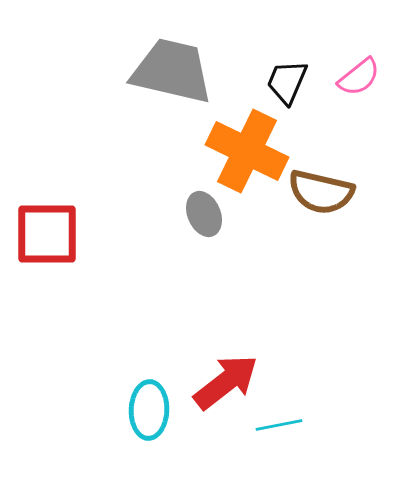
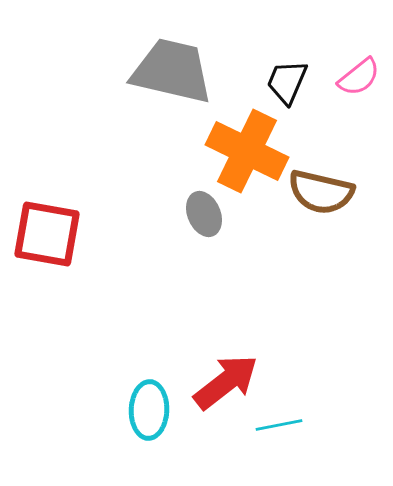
red square: rotated 10 degrees clockwise
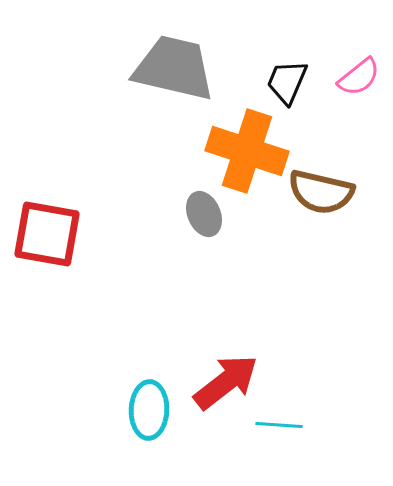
gray trapezoid: moved 2 px right, 3 px up
orange cross: rotated 8 degrees counterclockwise
cyan line: rotated 15 degrees clockwise
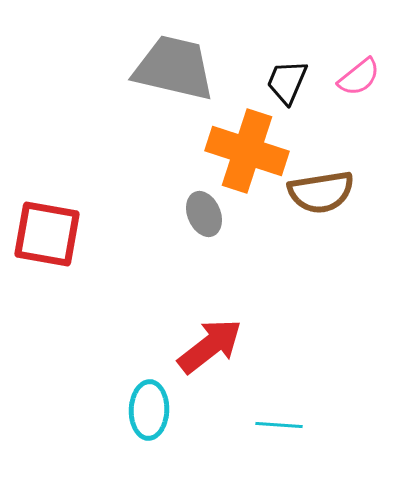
brown semicircle: rotated 22 degrees counterclockwise
red arrow: moved 16 px left, 36 px up
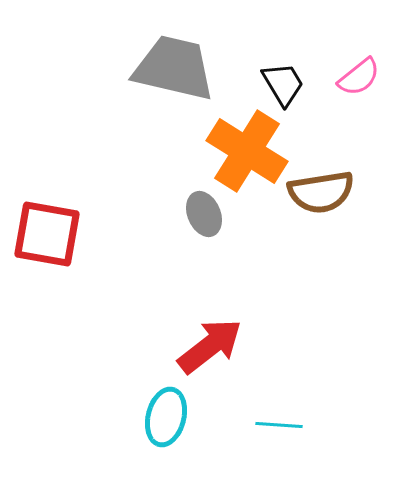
black trapezoid: moved 4 px left, 2 px down; rotated 126 degrees clockwise
orange cross: rotated 14 degrees clockwise
cyan ellipse: moved 17 px right, 7 px down; rotated 12 degrees clockwise
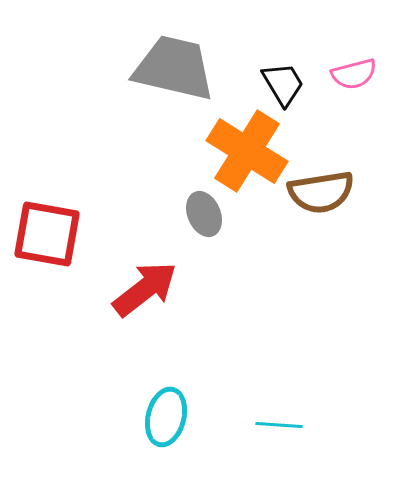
pink semicircle: moved 5 px left, 3 px up; rotated 24 degrees clockwise
red arrow: moved 65 px left, 57 px up
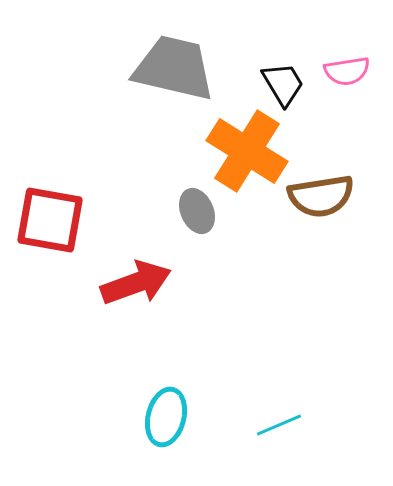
pink semicircle: moved 7 px left, 3 px up; rotated 6 degrees clockwise
brown semicircle: moved 4 px down
gray ellipse: moved 7 px left, 3 px up
red square: moved 3 px right, 14 px up
red arrow: moved 9 px left, 6 px up; rotated 18 degrees clockwise
cyan line: rotated 27 degrees counterclockwise
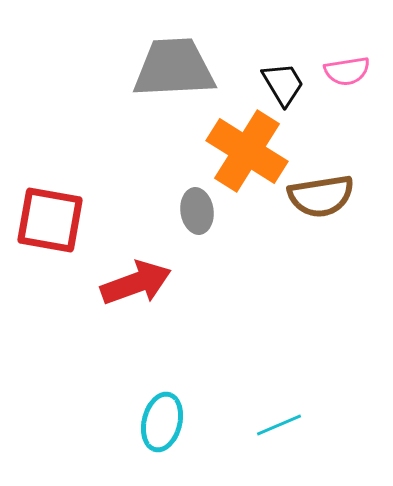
gray trapezoid: rotated 16 degrees counterclockwise
gray ellipse: rotated 15 degrees clockwise
cyan ellipse: moved 4 px left, 5 px down
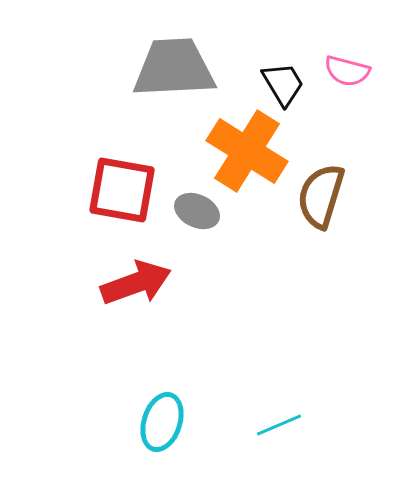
pink semicircle: rotated 24 degrees clockwise
brown semicircle: rotated 116 degrees clockwise
gray ellipse: rotated 57 degrees counterclockwise
red square: moved 72 px right, 30 px up
cyan ellipse: rotated 4 degrees clockwise
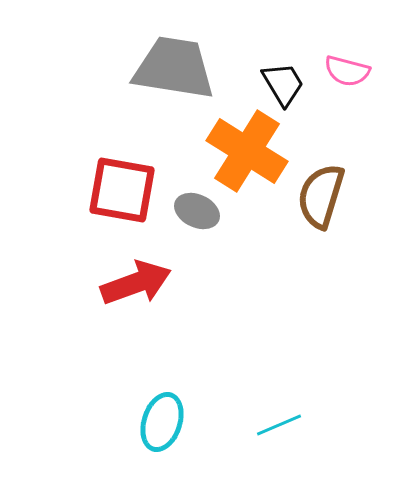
gray trapezoid: rotated 12 degrees clockwise
